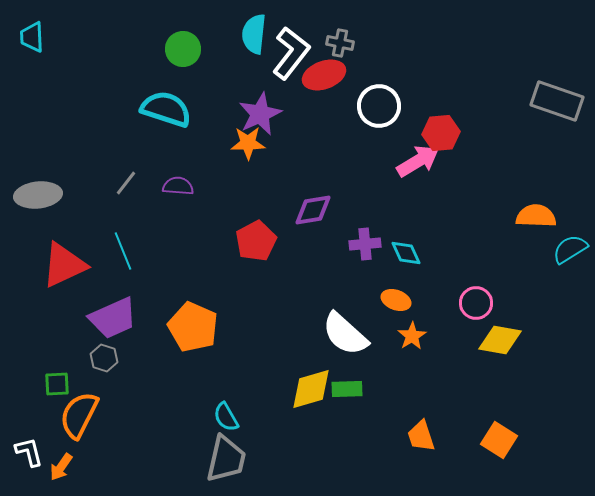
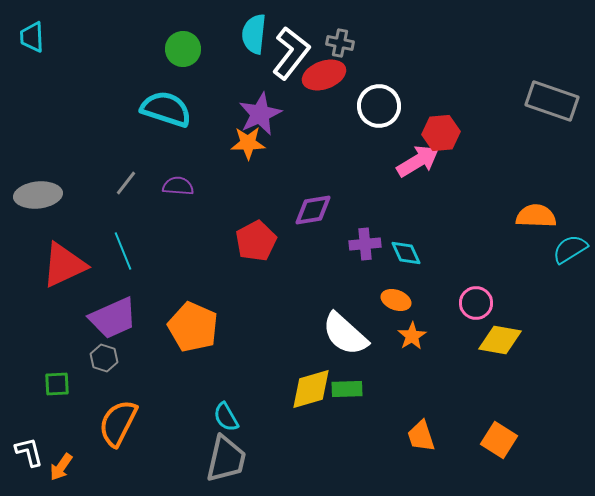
gray rectangle at (557, 101): moved 5 px left
orange semicircle at (79, 415): moved 39 px right, 8 px down
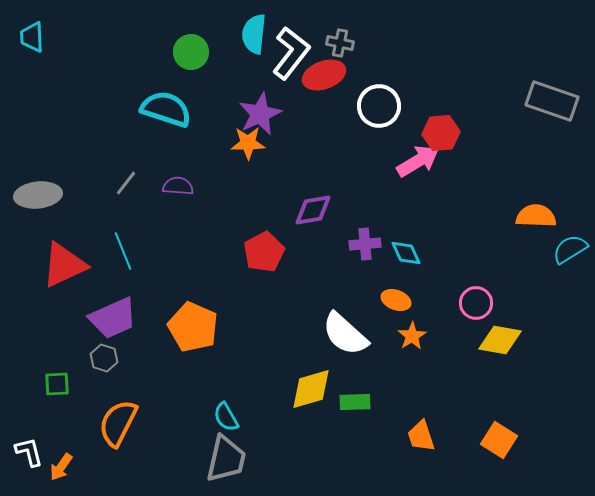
green circle at (183, 49): moved 8 px right, 3 px down
red pentagon at (256, 241): moved 8 px right, 11 px down
green rectangle at (347, 389): moved 8 px right, 13 px down
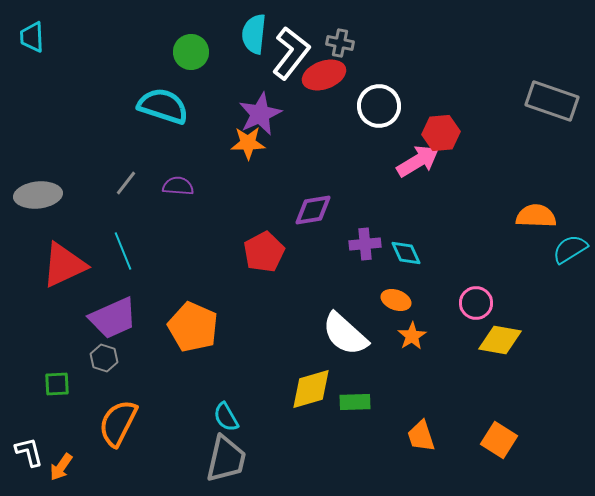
cyan semicircle at (166, 109): moved 3 px left, 3 px up
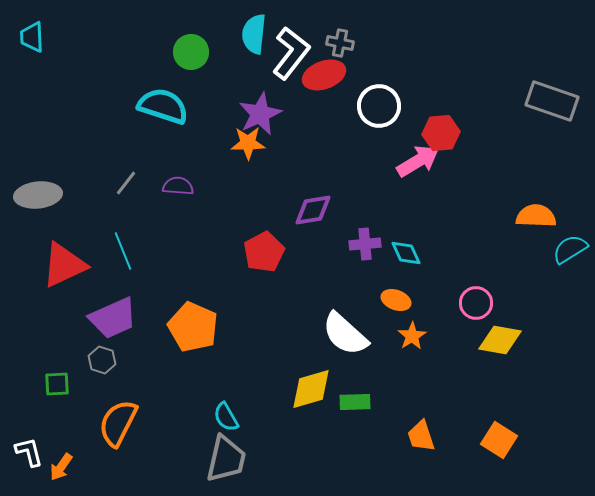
gray hexagon at (104, 358): moved 2 px left, 2 px down
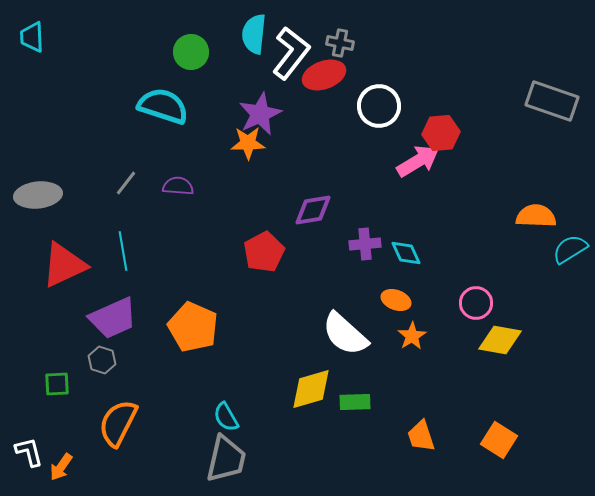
cyan line at (123, 251): rotated 12 degrees clockwise
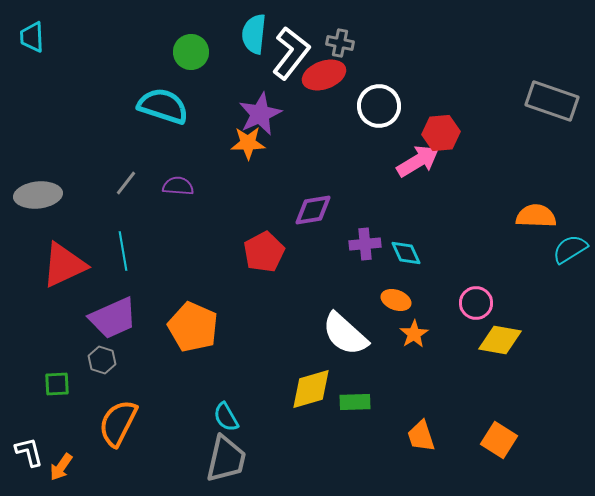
orange star at (412, 336): moved 2 px right, 2 px up
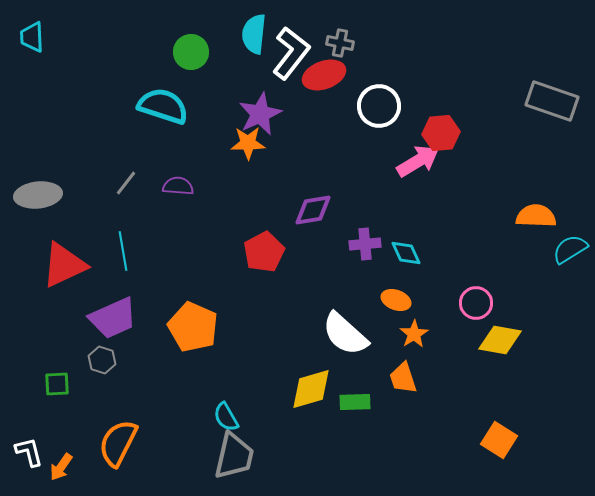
orange semicircle at (118, 423): moved 20 px down
orange trapezoid at (421, 436): moved 18 px left, 58 px up
gray trapezoid at (226, 459): moved 8 px right, 3 px up
